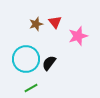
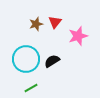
red triangle: rotated 16 degrees clockwise
black semicircle: moved 3 px right, 2 px up; rotated 21 degrees clockwise
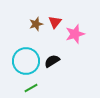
pink star: moved 3 px left, 2 px up
cyan circle: moved 2 px down
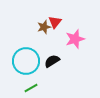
brown star: moved 8 px right, 3 px down
pink star: moved 5 px down
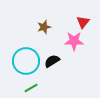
red triangle: moved 28 px right
pink star: moved 1 px left, 2 px down; rotated 18 degrees clockwise
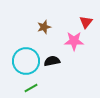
red triangle: moved 3 px right
black semicircle: rotated 21 degrees clockwise
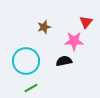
black semicircle: moved 12 px right
